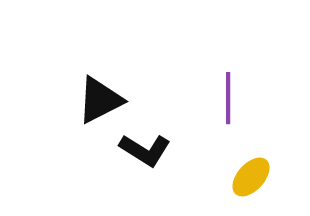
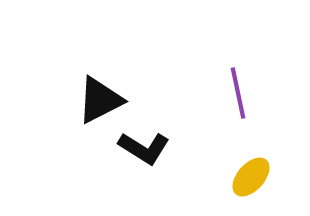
purple line: moved 10 px right, 5 px up; rotated 12 degrees counterclockwise
black L-shape: moved 1 px left, 2 px up
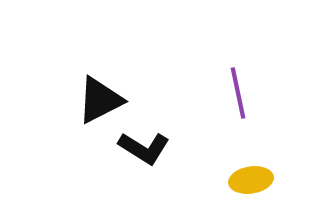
yellow ellipse: moved 3 px down; rotated 39 degrees clockwise
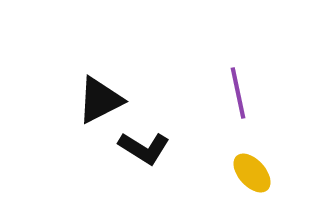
yellow ellipse: moved 1 px right, 7 px up; rotated 57 degrees clockwise
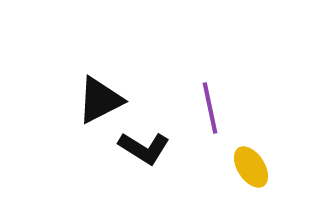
purple line: moved 28 px left, 15 px down
yellow ellipse: moved 1 px left, 6 px up; rotated 9 degrees clockwise
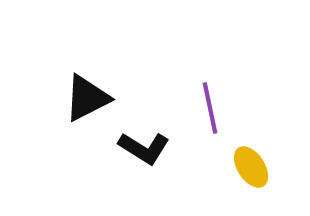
black triangle: moved 13 px left, 2 px up
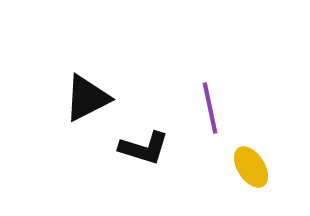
black L-shape: rotated 15 degrees counterclockwise
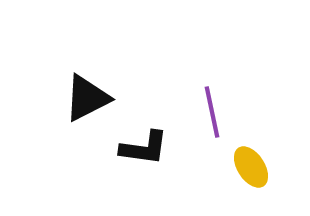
purple line: moved 2 px right, 4 px down
black L-shape: rotated 9 degrees counterclockwise
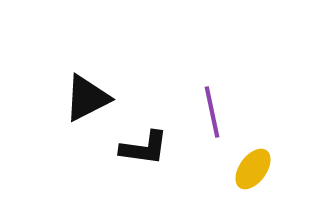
yellow ellipse: moved 2 px right, 2 px down; rotated 69 degrees clockwise
